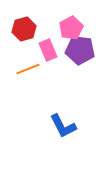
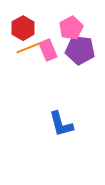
red hexagon: moved 1 px left, 1 px up; rotated 15 degrees counterclockwise
orange line: moved 21 px up
blue L-shape: moved 2 px left, 2 px up; rotated 12 degrees clockwise
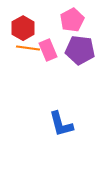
pink pentagon: moved 1 px right, 8 px up
orange line: rotated 30 degrees clockwise
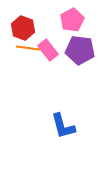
red hexagon: rotated 10 degrees counterclockwise
pink rectangle: rotated 15 degrees counterclockwise
blue L-shape: moved 2 px right, 2 px down
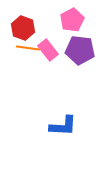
blue L-shape: rotated 72 degrees counterclockwise
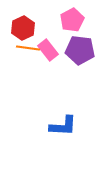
red hexagon: rotated 15 degrees clockwise
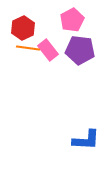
blue L-shape: moved 23 px right, 14 px down
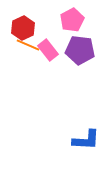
orange line: moved 3 px up; rotated 15 degrees clockwise
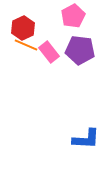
pink pentagon: moved 1 px right, 4 px up
orange line: moved 2 px left
pink rectangle: moved 1 px right, 2 px down
blue L-shape: moved 1 px up
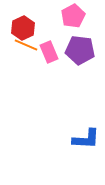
pink rectangle: rotated 15 degrees clockwise
